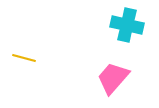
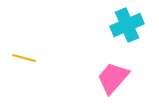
cyan cross: rotated 36 degrees counterclockwise
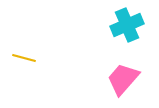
pink trapezoid: moved 10 px right, 1 px down
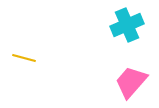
pink trapezoid: moved 8 px right, 3 px down
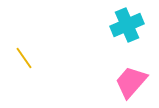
yellow line: rotated 40 degrees clockwise
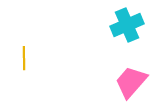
yellow line: rotated 35 degrees clockwise
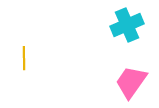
pink trapezoid: rotated 6 degrees counterclockwise
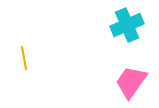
yellow line: rotated 10 degrees counterclockwise
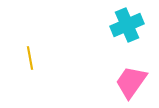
yellow line: moved 6 px right
